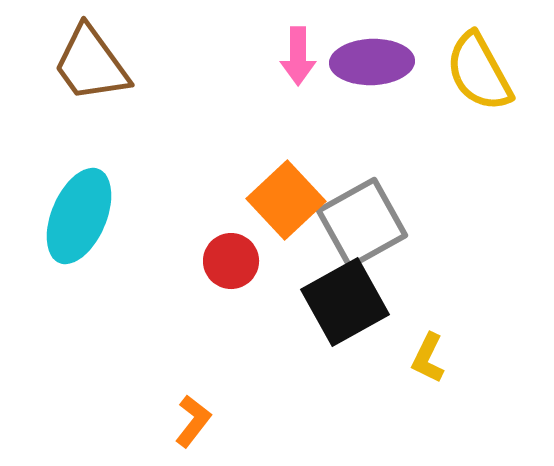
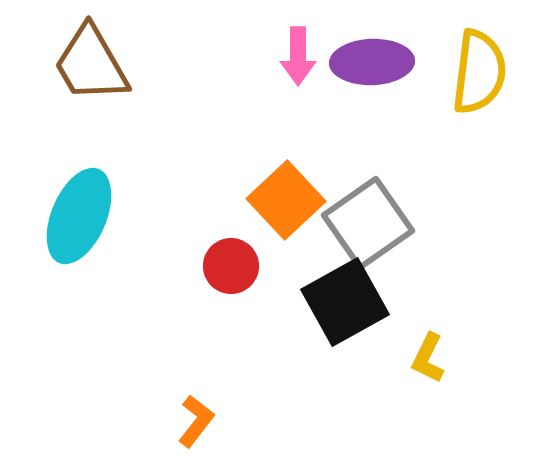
brown trapezoid: rotated 6 degrees clockwise
yellow semicircle: rotated 144 degrees counterclockwise
gray square: moved 6 px right; rotated 6 degrees counterclockwise
red circle: moved 5 px down
orange L-shape: moved 3 px right
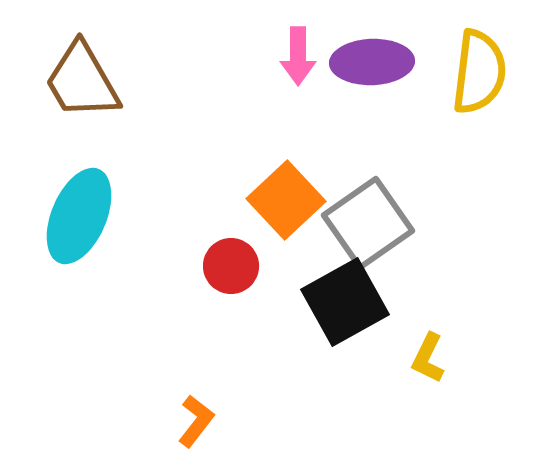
brown trapezoid: moved 9 px left, 17 px down
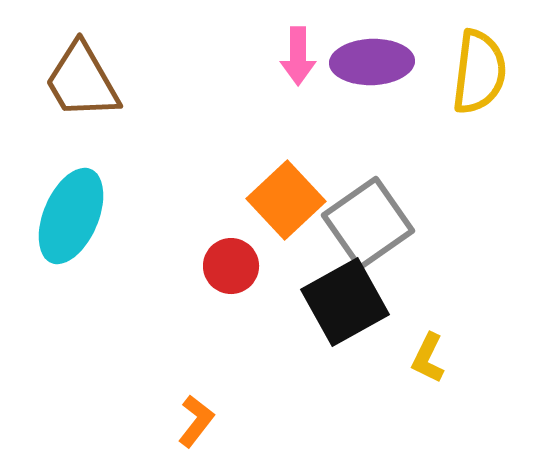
cyan ellipse: moved 8 px left
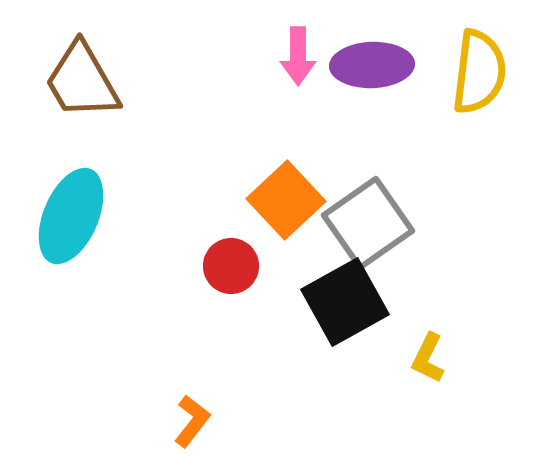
purple ellipse: moved 3 px down
orange L-shape: moved 4 px left
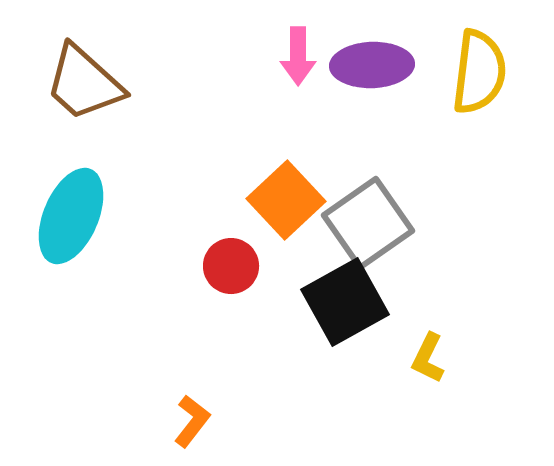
brown trapezoid: moved 2 px right, 2 px down; rotated 18 degrees counterclockwise
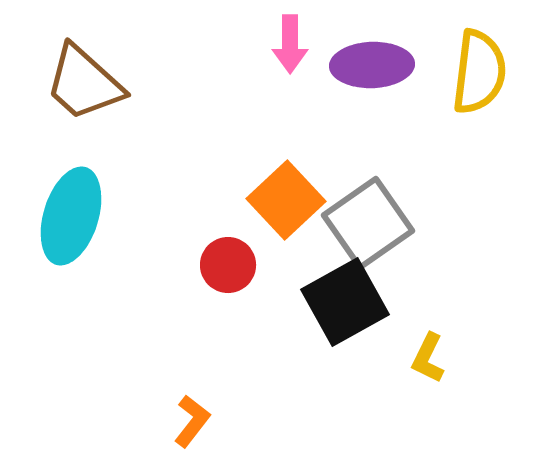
pink arrow: moved 8 px left, 12 px up
cyan ellipse: rotated 6 degrees counterclockwise
red circle: moved 3 px left, 1 px up
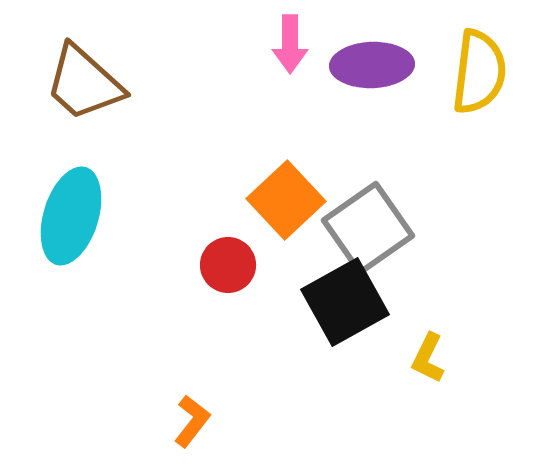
gray square: moved 5 px down
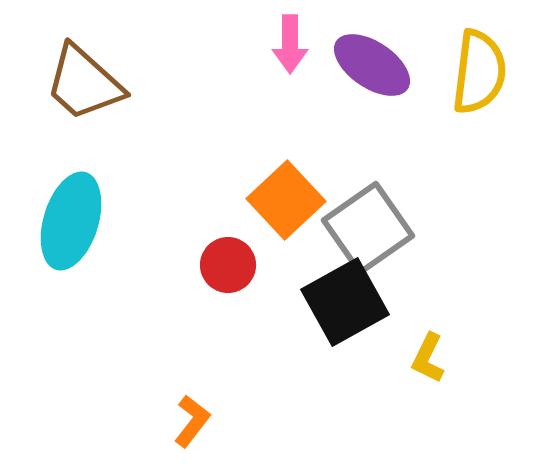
purple ellipse: rotated 36 degrees clockwise
cyan ellipse: moved 5 px down
